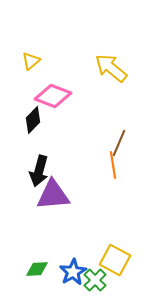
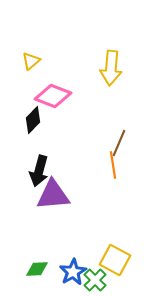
yellow arrow: rotated 124 degrees counterclockwise
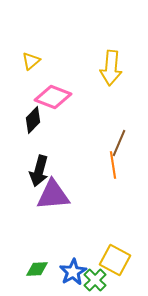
pink diamond: moved 1 px down
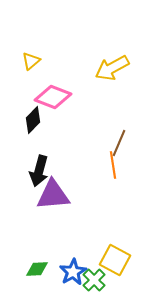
yellow arrow: moved 1 px right; rotated 56 degrees clockwise
green cross: moved 1 px left
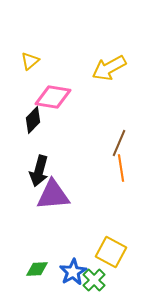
yellow triangle: moved 1 px left
yellow arrow: moved 3 px left
pink diamond: rotated 12 degrees counterclockwise
orange line: moved 8 px right, 3 px down
yellow square: moved 4 px left, 8 px up
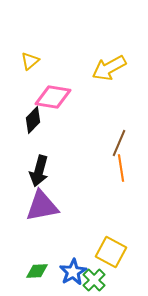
purple triangle: moved 11 px left, 11 px down; rotated 6 degrees counterclockwise
green diamond: moved 2 px down
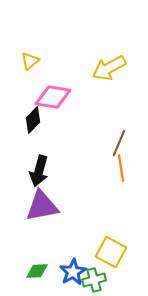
green cross: rotated 30 degrees clockwise
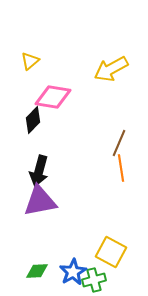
yellow arrow: moved 2 px right, 1 px down
purple triangle: moved 2 px left, 5 px up
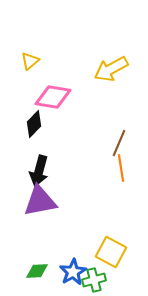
black diamond: moved 1 px right, 4 px down
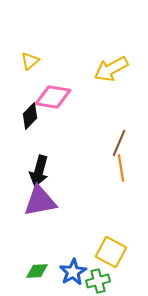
black diamond: moved 4 px left, 8 px up
green cross: moved 4 px right, 1 px down
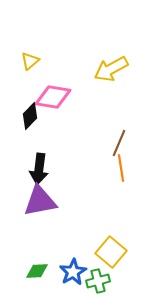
black arrow: moved 2 px up; rotated 8 degrees counterclockwise
yellow square: rotated 12 degrees clockwise
